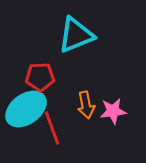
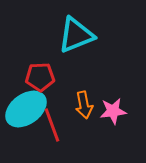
orange arrow: moved 2 px left
red line: moved 3 px up
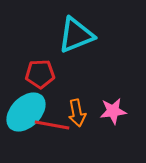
red pentagon: moved 3 px up
orange arrow: moved 7 px left, 8 px down
cyan ellipse: moved 3 px down; rotated 9 degrees counterclockwise
red line: rotated 60 degrees counterclockwise
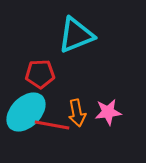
pink star: moved 5 px left, 1 px down
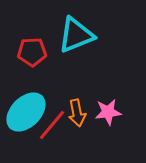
red pentagon: moved 8 px left, 22 px up
red line: rotated 60 degrees counterclockwise
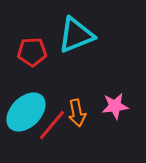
pink star: moved 7 px right, 6 px up
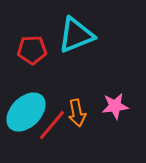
red pentagon: moved 2 px up
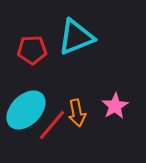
cyan triangle: moved 2 px down
pink star: rotated 24 degrees counterclockwise
cyan ellipse: moved 2 px up
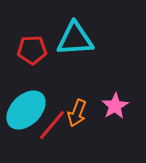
cyan triangle: moved 1 px left, 2 px down; rotated 18 degrees clockwise
orange arrow: rotated 32 degrees clockwise
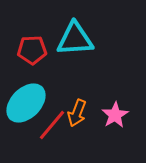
pink star: moved 9 px down
cyan ellipse: moved 7 px up
